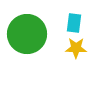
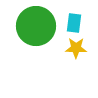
green circle: moved 9 px right, 8 px up
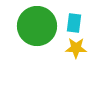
green circle: moved 1 px right
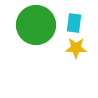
green circle: moved 1 px left, 1 px up
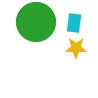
green circle: moved 3 px up
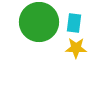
green circle: moved 3 px right
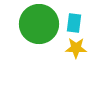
green circle: moved 2 px down
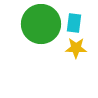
green circle: moved 2 px right
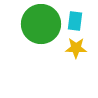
cyan rectangle: moved 1 px right, 2 px up
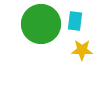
yellow star: moved 6 px right, 2 px down
